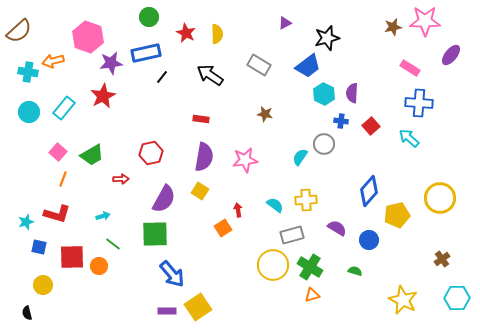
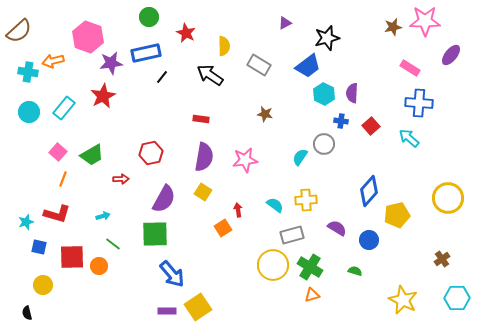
yellow semicircle at (217, 34): moved 7 px right, 12 px down
yellow square at (200, 191): moved 3 px right, 1 px down
yellow circle at (440, 198): moved 8 px right
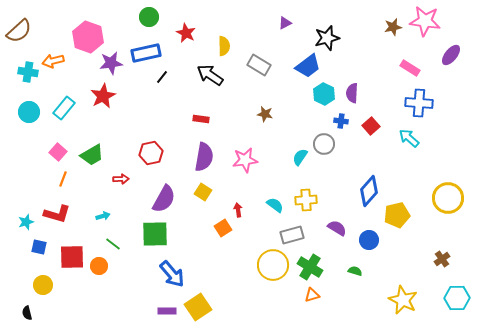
pink star at (425, 21): rotated 8 degrees clockwise
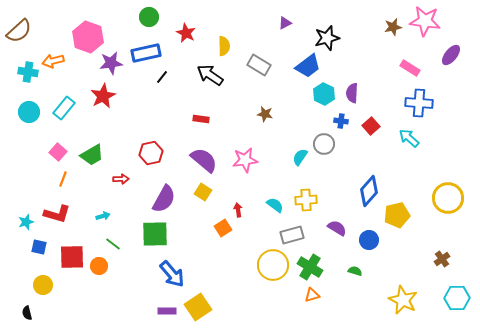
purple semicircle at (204, 157): moved 3 px down; rotated 60 degrees counterclockwise
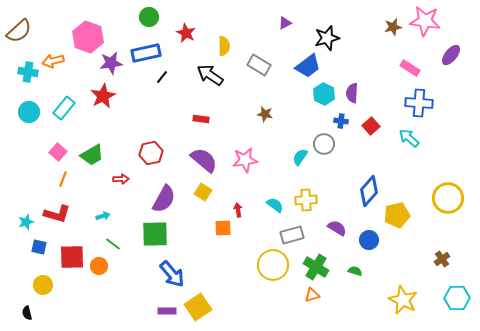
orange square at (223, 228): rotated 30 degrees clockwise
green cross at (310, 267): moved 6 px right
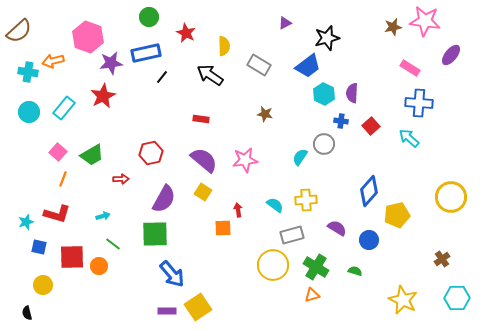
yellow circle at (448, 198): moved 3 px right, 1 px up
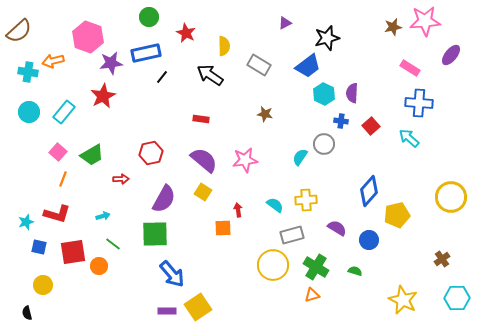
pink star at (425, 21): rotated 12 degrees counterclockwise
cyan rectangle at (64, 108): moved 4 px down
red square at (72, 257): moved 1 px right, 5 px up; rotated 8 degrees counterclockwise
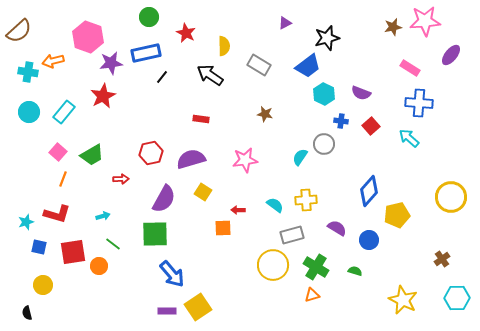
purple semicircle at (352, 93): moved 9 px right; rotated 72 degrees counterclockwise
purple semicircle at (204, 160): moved 13 px left, 1 px up; rotated 56 degrees counterclockwise
red arrow at (238, 210): rotated 80 degrees counterclockwise
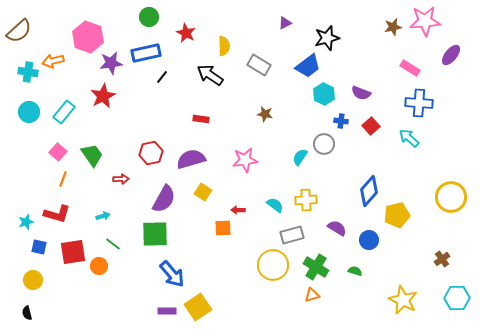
green trapezoid at (92, 155): rotated 95 degrees counterclockwise
yellow circle at (43, 285): moved 10 px left, 5 px up
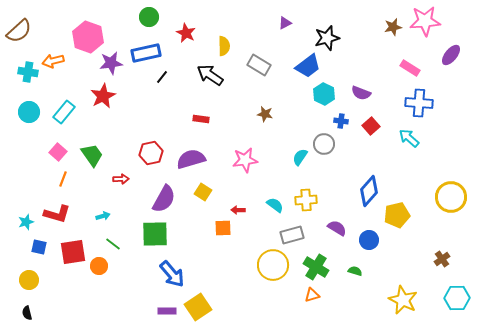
yellow circle at (33, 280): moved 4 px left
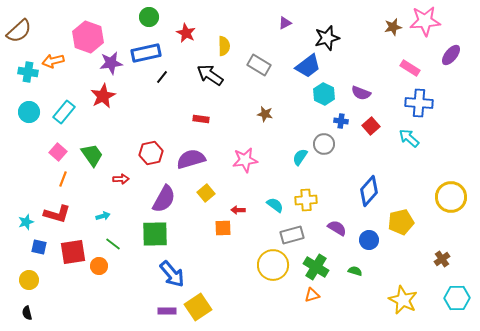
yellow square at (203, 192): moved 3 px right, 1 px down; rotated 18 degrees clockwise
yellow pentagon at (397, 215): moved 4 px right, 7 px down
